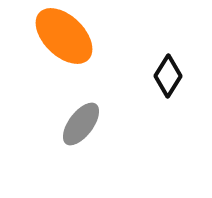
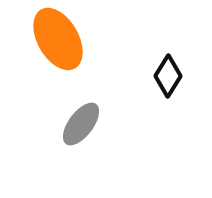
orange ellipse: moved 6 px left, 3 px down; rotated 16 degrees clockwise
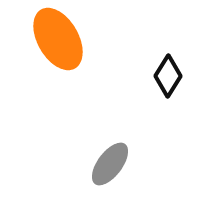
gray ellipse: moved 29 px right, 40 px down
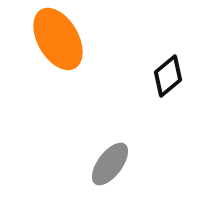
black diamond: rotated 18 degrees clockwise
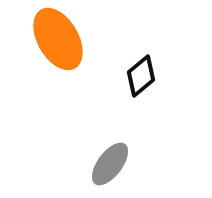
black diamond: moved 27 px left
